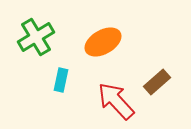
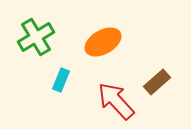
cyan rectangle: rotated 10 degrees clockwise
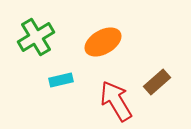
cyan rectangle: rotated 55 degrees clockwise
red arrow: rotated 12 degrees clockwise
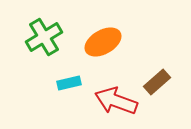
green cross: moved 8 px right
cyan rectangle: moved 8 px right, 3 px down
red arrow: rotated 39 degrees counterclockwise
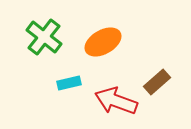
green cross: rotated 21 degrees counterclockwise
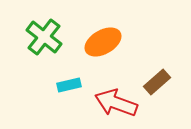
cyan rectangle: moved 2 px down
red arrow: moved 2 px down
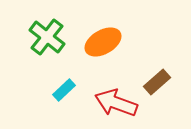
green cross: moved 3 px right
cyan rectangle: moved 5 px left, 5 px down; rotated 30 degrees counterclockwise
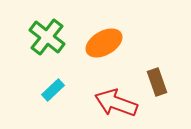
orange ellipse: moved 1 px right, 1 px down
brown rectangle: rotated 68 degrees counterclockwise
cyan rectangle: moved 11 px left
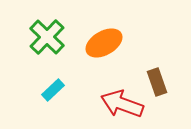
green cross: rotated 6 degrees clockwise
red arrow: moved 6 px right, 1 px down
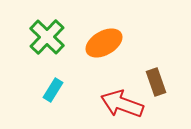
brown rectangle: moved 1 px left
cyan rectangle: rotated 15 degrees counterclockwise
